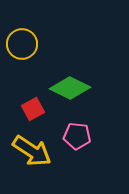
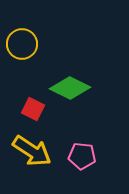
red square: rotated 35 degrees counterclockwise
pink pentagon: moved 5 px right, 20 px down
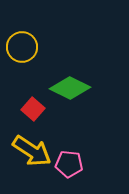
yellow circle: moved 3 px down
red square: rotated 15 degrees clockwise
pink pentagon: moved 13 px left, 8 px down
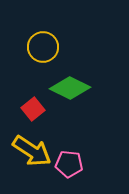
yellow circle: moved 21 px right
red square: rotated 10 degrees clockwise
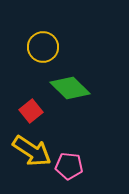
green diamond: rotated 18 degrees clockwise
red square: moved 2 px left, 2 px down
pink pentagon: moved 2 px down
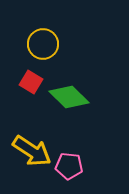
yellow circle: moved 3 px up
green diamond: moved 1 px left, 9 px down
red square: moved 29 px up; rotated 20 degrees counterclockwise
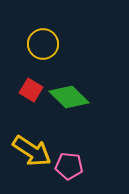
red square: moved 8 px down
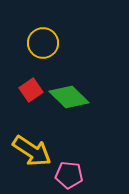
yellow circle: moved 1 px up
red square: rotated 25 degrees clockwise
pink pentagon: moved 9 px down
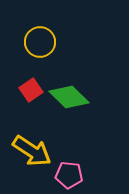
yellow circle: moved 3 px left, 1 px up
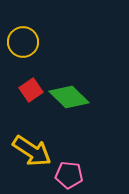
yellow circle: moved 17 px left
